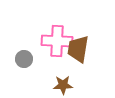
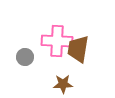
gray circle: moved 1 px right, 2 px up
brown star: moved 1 px up
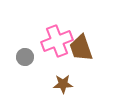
pink cross: rotated 24 degrees counterclockwise
brown trapezoid: moved 3 px right, 1 px up; rotated 28 degrees counterclockwise
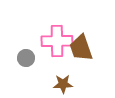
pink cross: rotated 20 degrees clockwise
gray circle: moved 1 px right, 1 px down
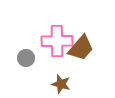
brown trapezoid: rotated 120 degrees counterclockwise
brown star: moved 2 px left; rotated 18 degrees clockwise
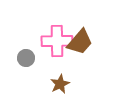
brown trapezoid: moved 1 px left, 6 px up
brown star: moved 1 px left; rotated 30 degrees clockwise
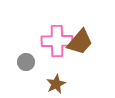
gray circle: moved 4 px down
brown star: moved 4 px left
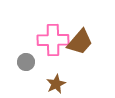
pink cross: moved 4 px left, 1 px up
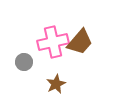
pink cross: moved 2 px down; rotated 12 degrees counterclockwise
gray circle: moved 2 px left
